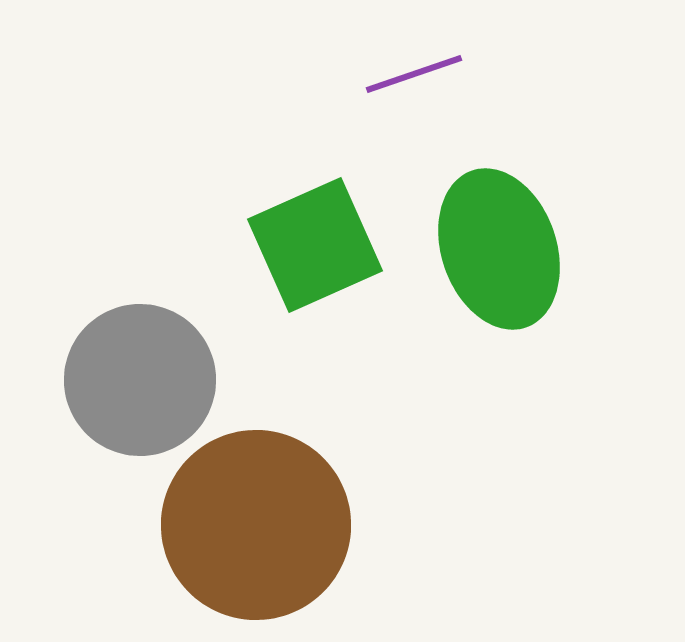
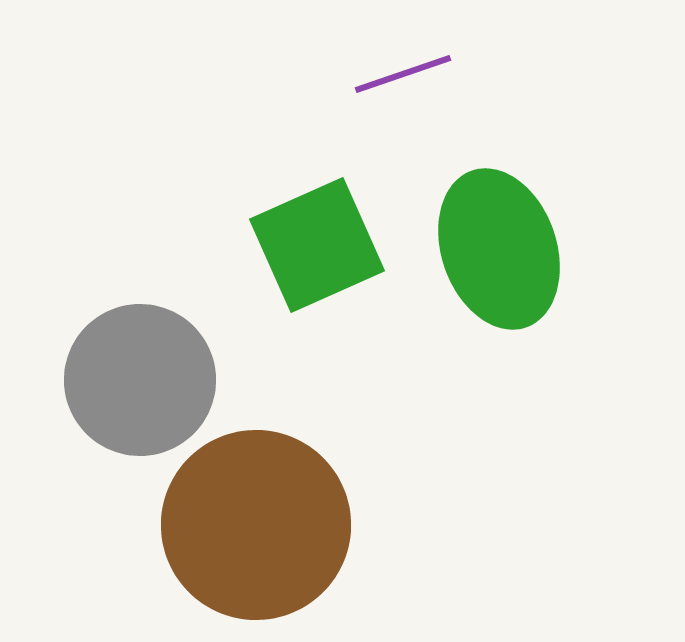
purple line: moved 11 px left
green square: moved 2 px right
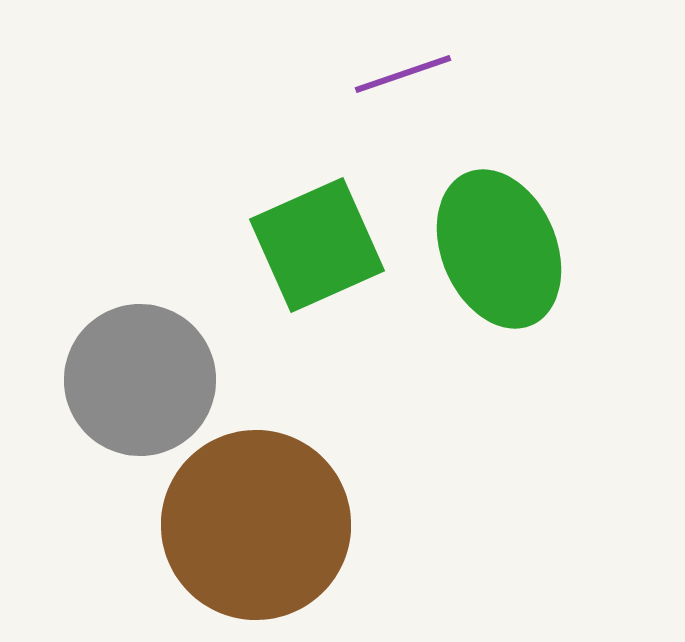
green ellipse: rotated 4 degrees counterclockwise
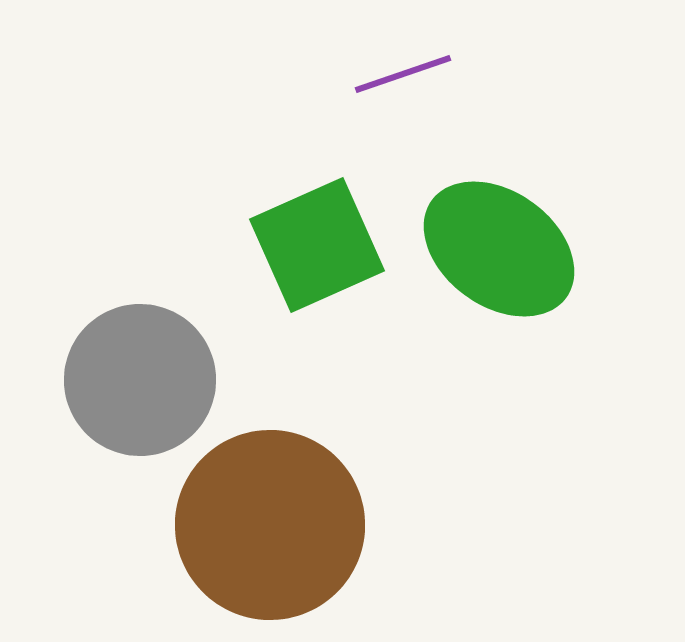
green ellipse: rotated 31 degrees counterclockwise
brown circle: moved 14 px right
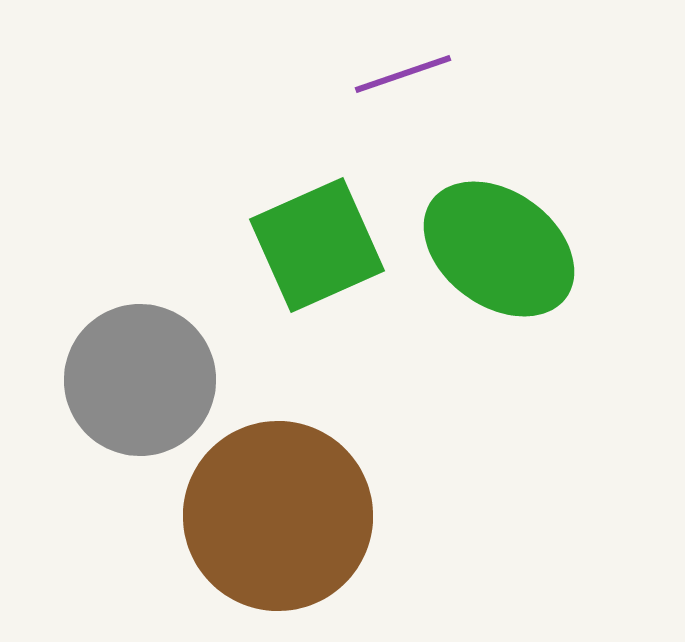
brown circle: moved 8 px right, 9 px up
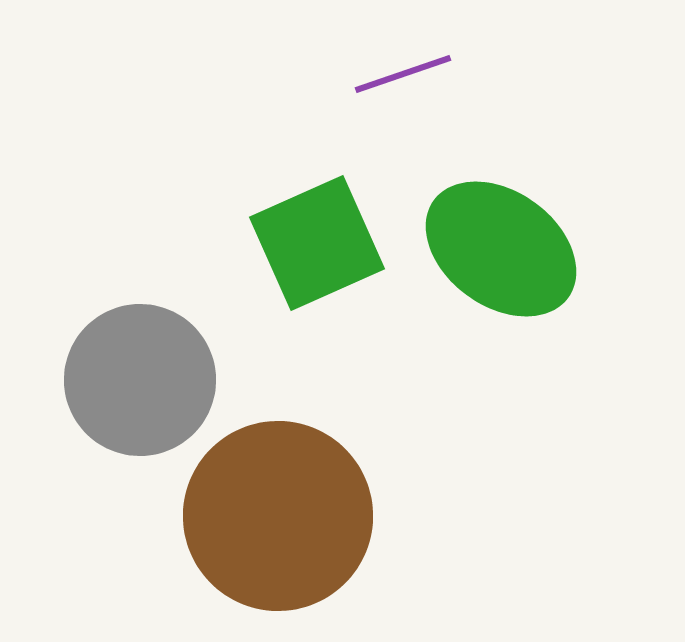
green square: moved 2 px up
green ellipse: moved 2 px right
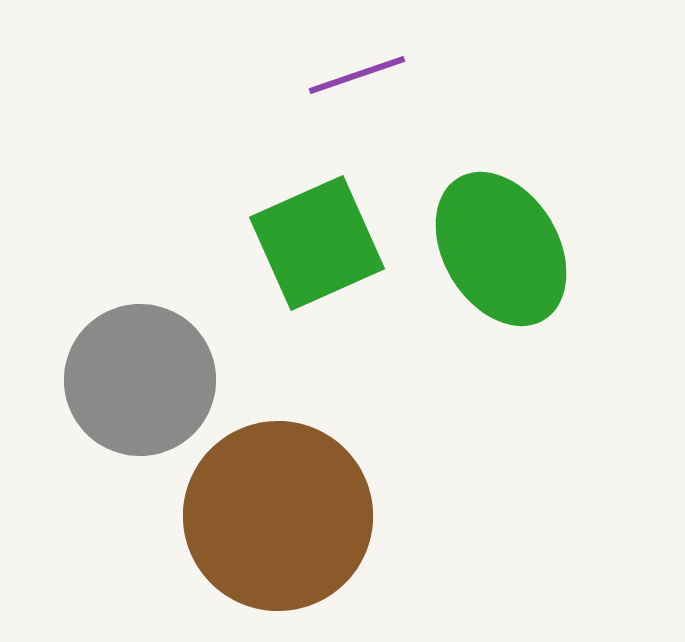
purple line: moved 46 px left, 1 px down
green ellipse: rotated 23 degrees clockwise
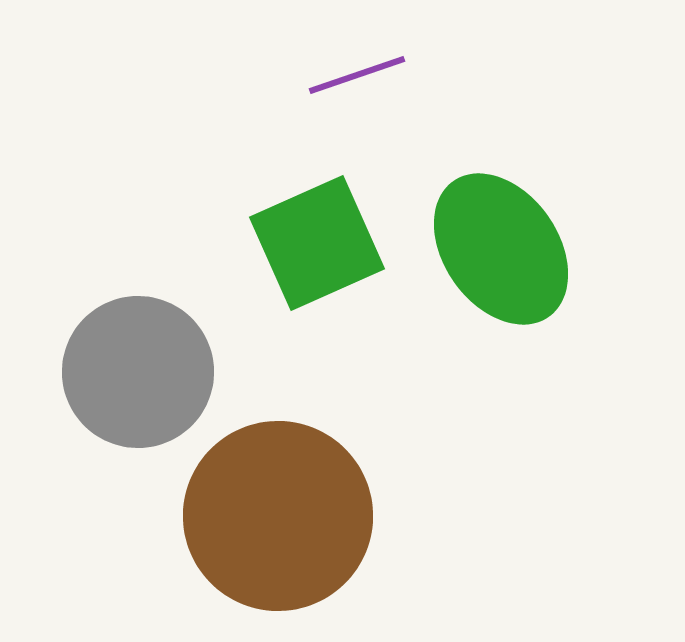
green ellipse: rotated 4 degrees counterclockwise
gray circle: moved 2 px left, 8 px up
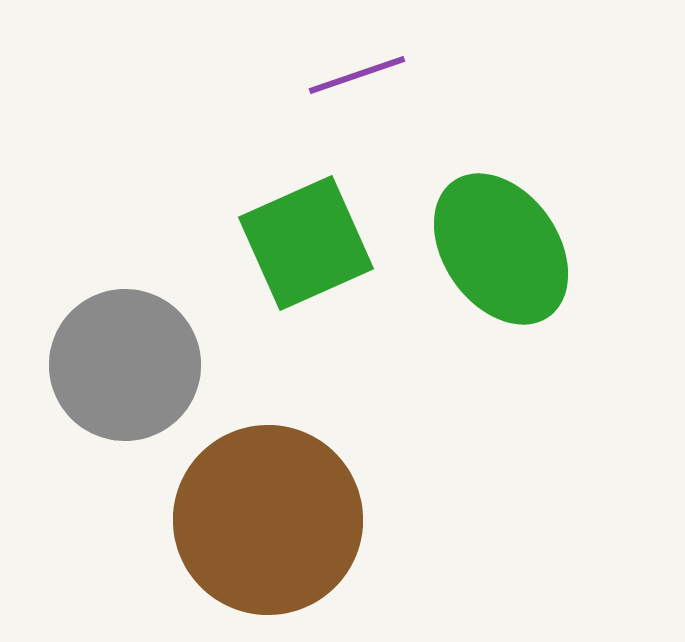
green square: moved 11 px left
gray circle: moved 13 px left, 7 px up
brown circle: moved 10 px left, 4 px down
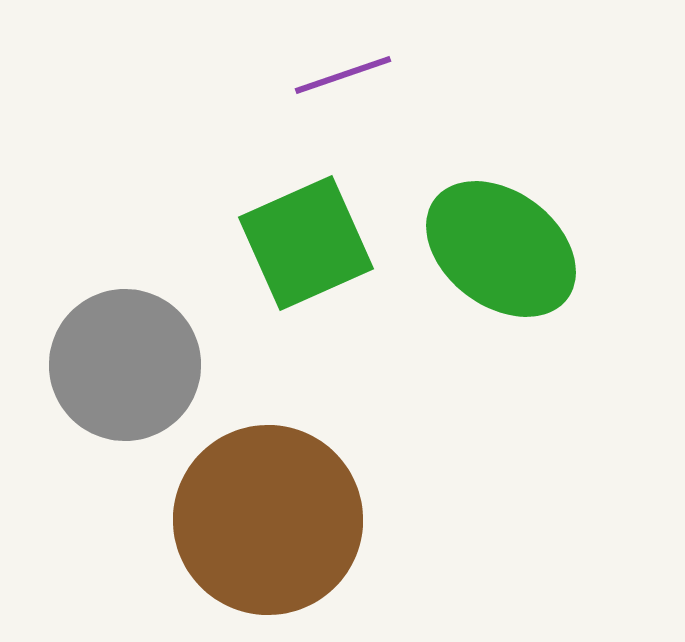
purple line: moved 14 px left
green ellipse: rotated 18 degrees counterclockwise
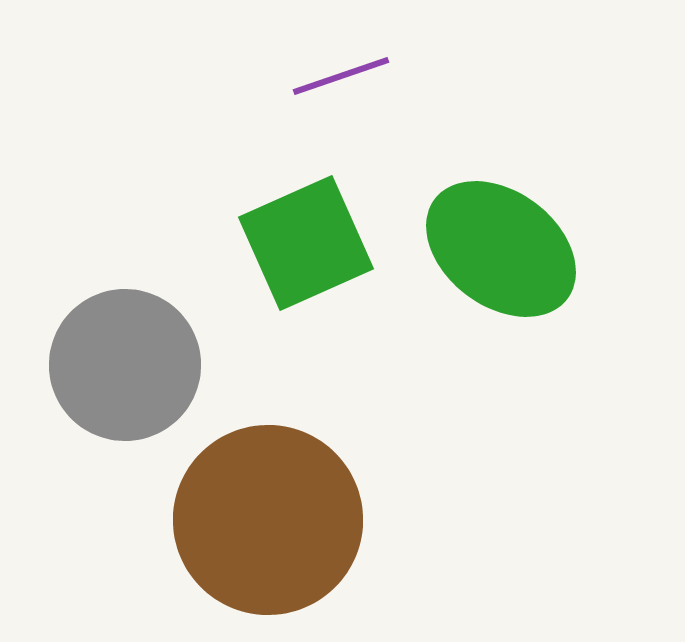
purple line: moved 2 px left, 1 px down
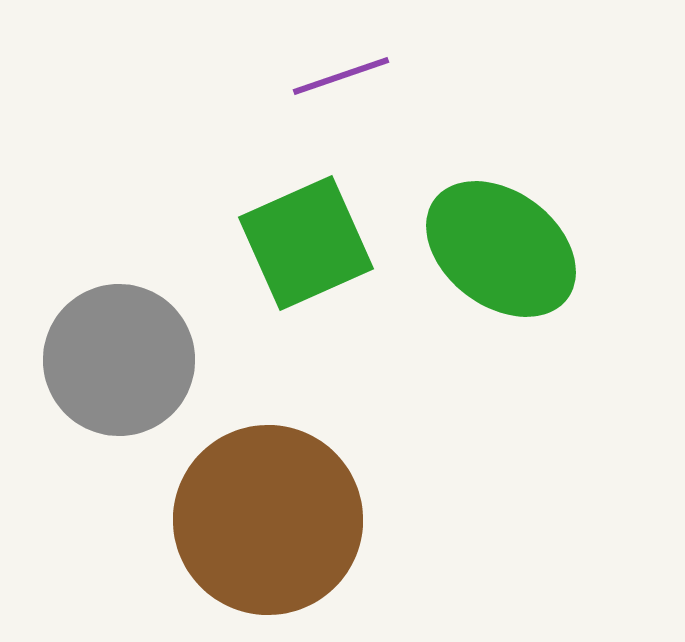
gray circle: moved 6 px left, 5 px up
